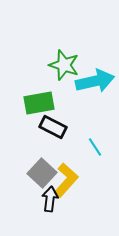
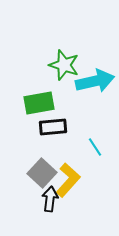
black rectangle: rotated 32 degrees counterclockwise
yellow L-shape: moved 2 px right
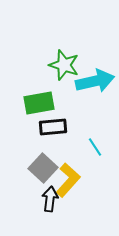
gray square: moved 1 px right, 5 px up
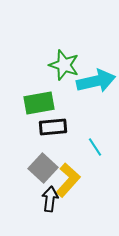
cyan arrow: moved 1 px right
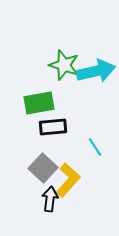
cyan arrow: moved 10 px up
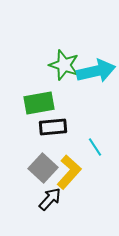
yellow L-shape: moved 1 px right, 8 px up
black arrow: rotated 35 degrees clockwise
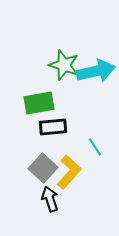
black arrow: rotated 60 degrees counterclockwise
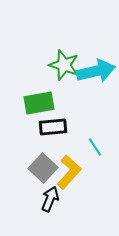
black arrow: rotated 40 degrees clockwise
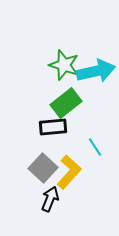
green rectangle: moved 27 px right; rotated 28 degrees counterclockwise
